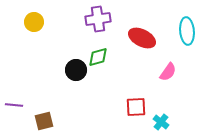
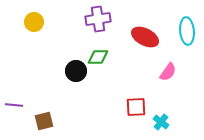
red ellipse: moved 3 px right, 1 px up
green diamond: rotated 15 degrees clockwise
black circle: moved 1 px down
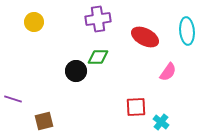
purple line: moved 1 px left, 6 px up; rotated 12 degrees clockwise
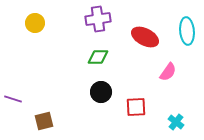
yellow circle: moved 1 px right, 1 px down
black circle: moved 25 px right, 21 px down
cyan cross: moved 15 px right
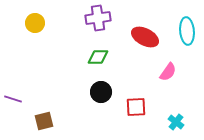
purple cross: moved 1 px up
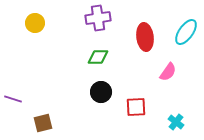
cyan ellipse: moved 1 px left, 1 px down; rotated 40 degrees clockwise
red ellipse: rotated 56 degrees clockwise
brown square: moved 1 px left, 2 px down
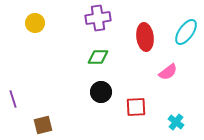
pink semicircle: rotated 18 degrees clockwise
purple line: rotated 54 degrees clockwise
brown square: moved 2 px down
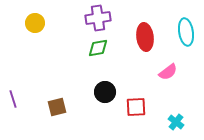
cyan ellipse: rotated 44 degrees counterclockwise
green diamond: moved 9 px up; rotated 10 degrees counterclockwise
black circle: moved 4 px right
brown square: moved 14 px right, 18 px up
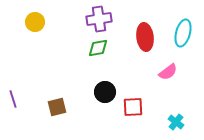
purple cross: moved 1 px right, 1 px down
yellow circle: moved 1 px up
cyan ellipse: moved 3 px left, 1 px down; rotated 24 degrees clockwise
red square: moved 3 px left
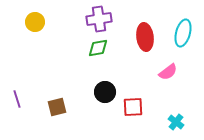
purple line: moved 4 px right
